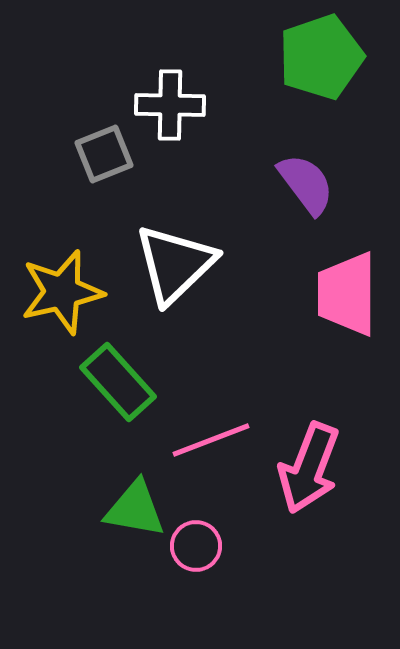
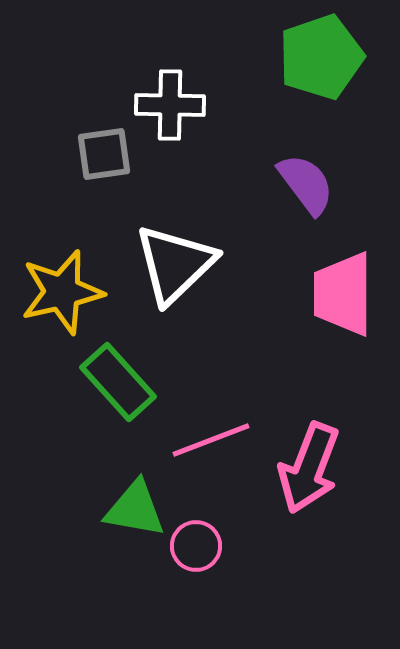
gray square: rotated 14 degrees clockwise
pink trapezoid: moved 4 px left
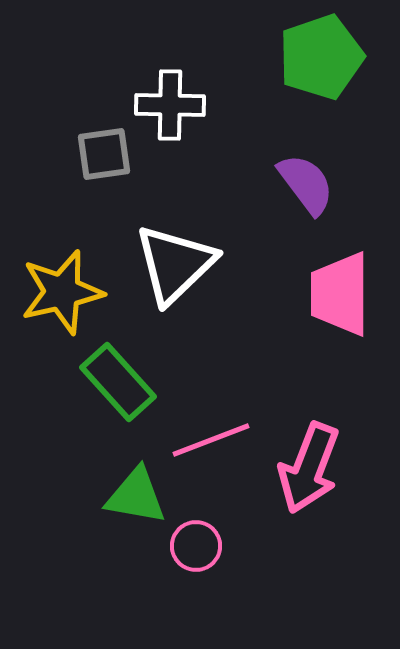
pink trapezoid: moved 3 px left
green triangle: moved 1 px right, 13 px up
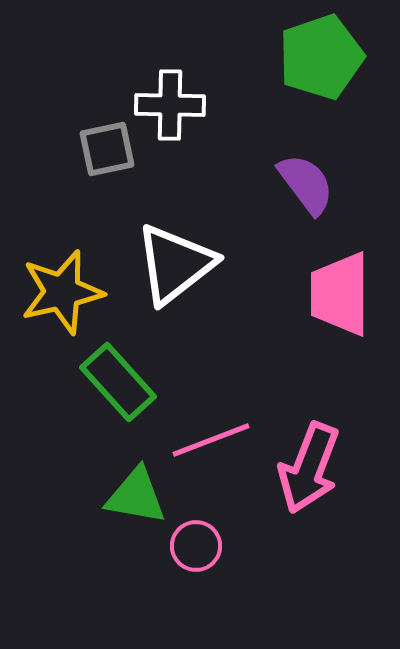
gray square: moved 3 px right, 5 px up; rotated 4 degrees counterclockwise
white triangle: rotated 6 degrees clockwise
